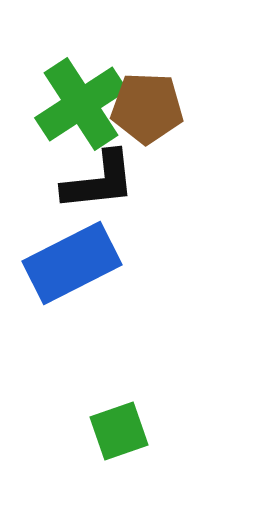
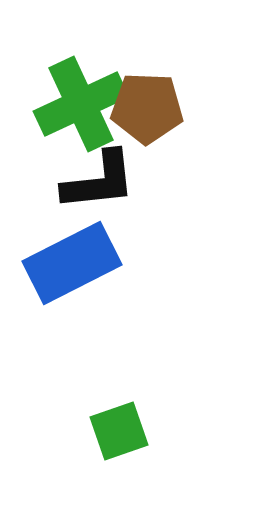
green cross: rotated 8 degrees clockwise
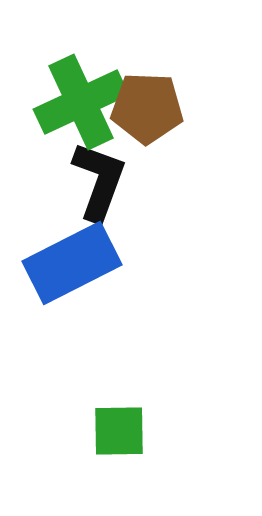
green cross: moved 2 px up
black L-shape: rotated 64 degrees counterclockwise
green square: rotated 18 degrees clockwise
